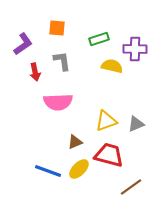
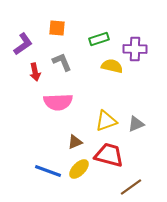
gray L-shape: moved 1 px down; rotated 15 degrees counterclockwise
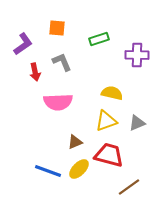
purple cross: moved 2 px right, 6 px down
yellow semicircle: moved 27 px down
gray triangle: moved 1 px right, 1 px up
brown line: moved 2 px left
